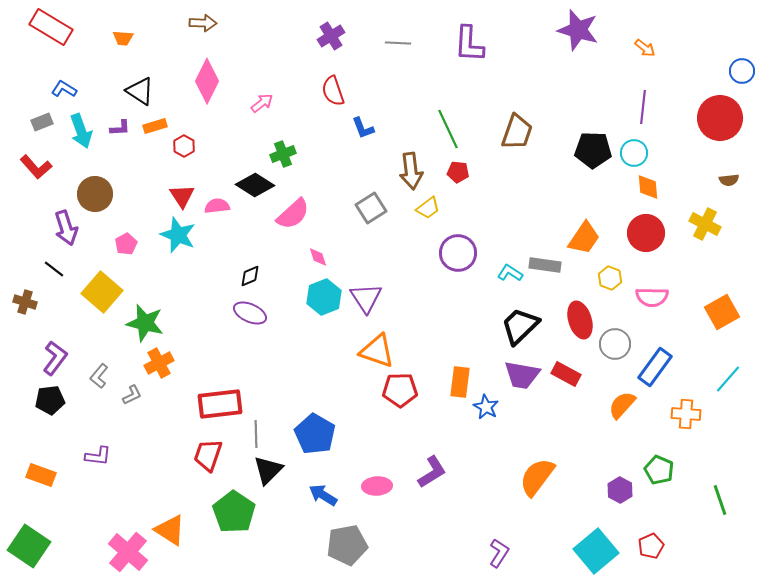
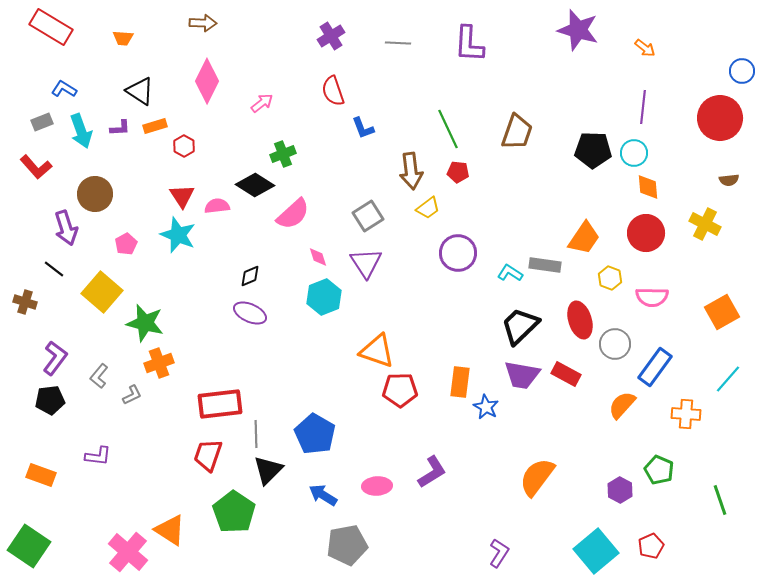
gray square at (371, 208): moved 3 px left, 8 px down
purple triangle at (366, 298): moved 35 px up
orange cross at (159, 363): rotated 8 degrees clockwise
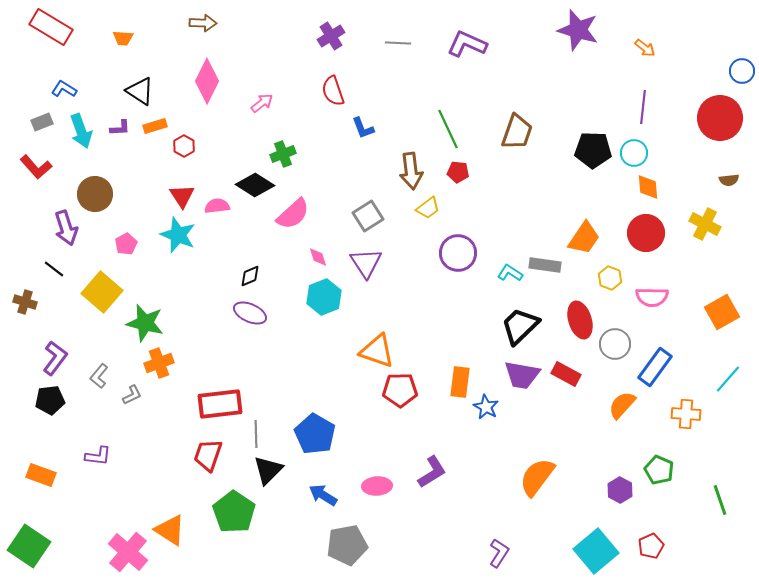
purple L-shape at (469, 44): moved 2 px left; rotated 111 degrees clockwise
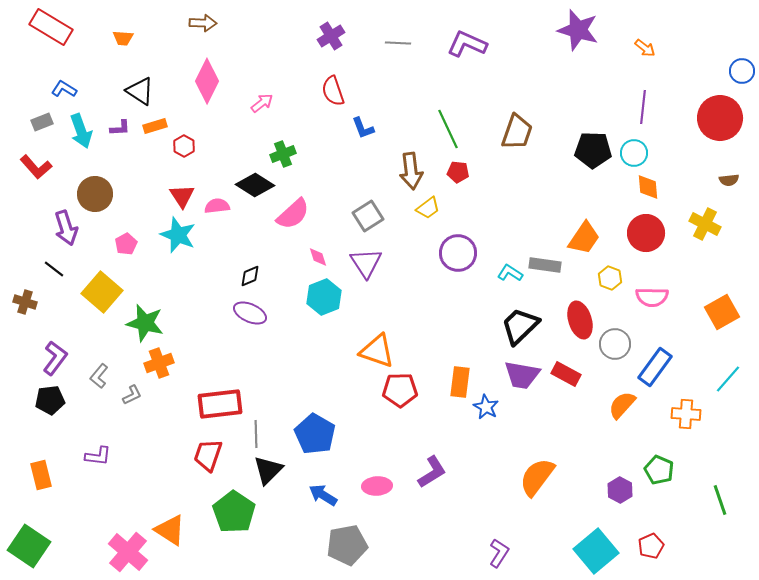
orange rectangle at (41, 475): rotated 56 degrees clockwise
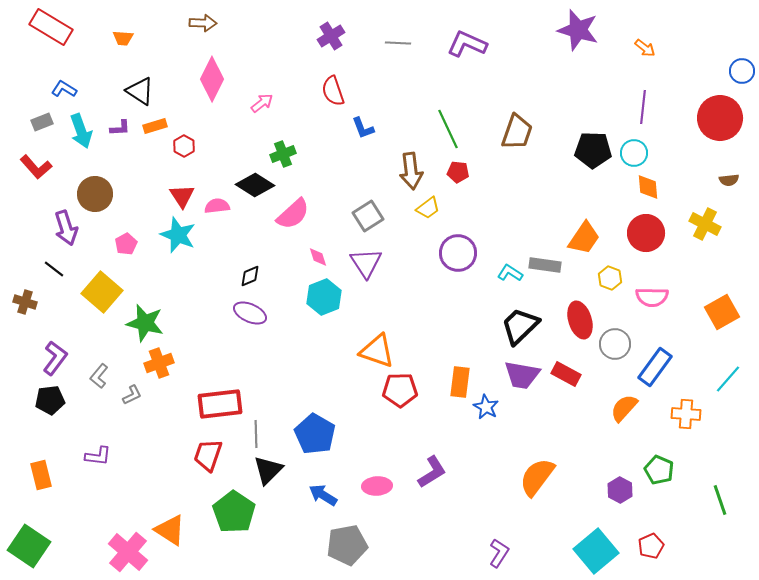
pink diamond at (207, 81): moved 5 px right, 2 px up
orange semicircle at (622, 405): moved 2 px right, 3 px down
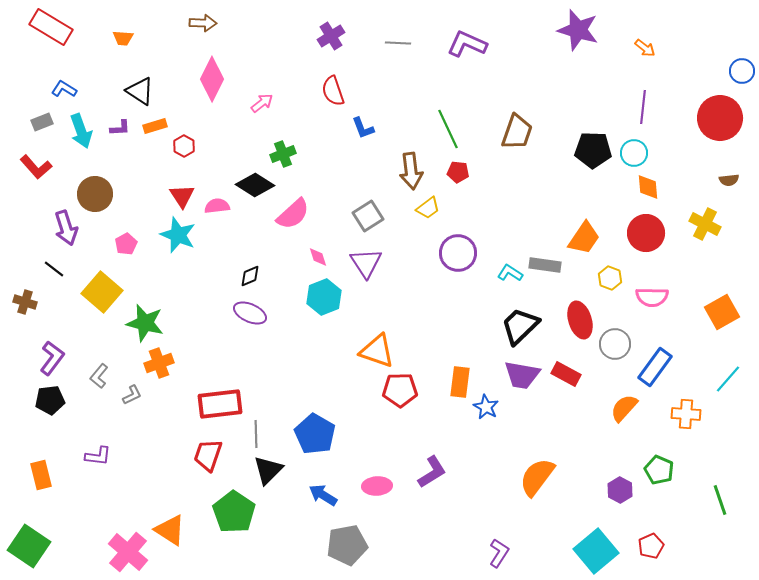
purple L-shape at (55, 358): moved 3 px left
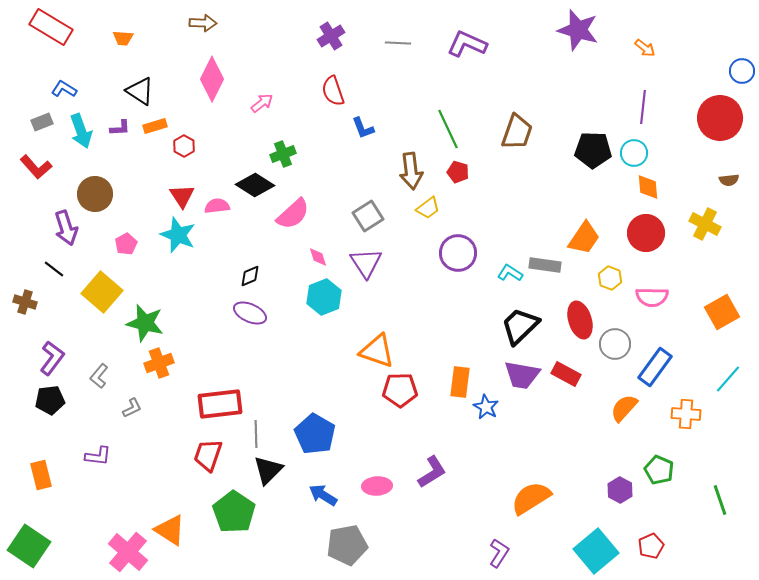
red pentagon at (458, 172): rotated 10 degrees clockwise
gray L-shape at (132, 395): moved 13 px down
orange semicircle at (537, 477): moved 6 px left, 21 px down; rotated 21 degrees clockwise
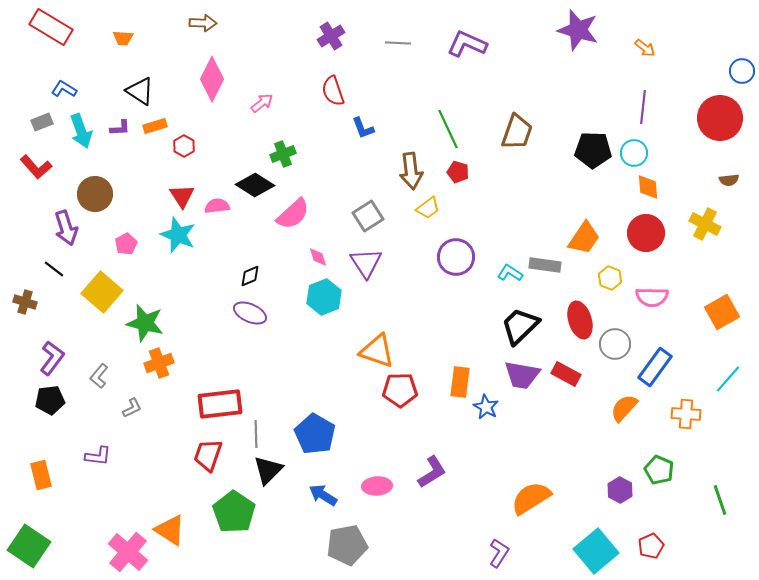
purple circle at (458, 253): moved 2 px left, 4 px down
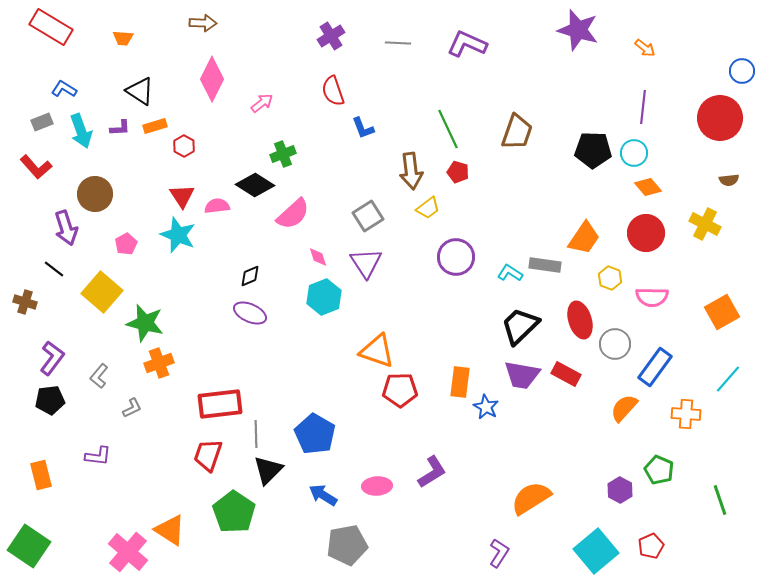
orange diamond at (648, 187): rotated 36 degrees counterclockwise
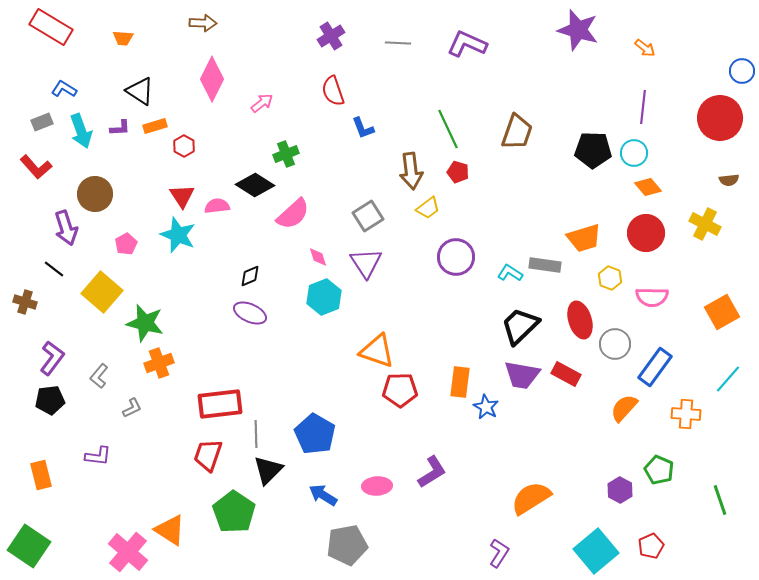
green cross at (283, 154): moved 3 px right
orange trapezoid at (584, 238): rotated 39 degrees clockwise
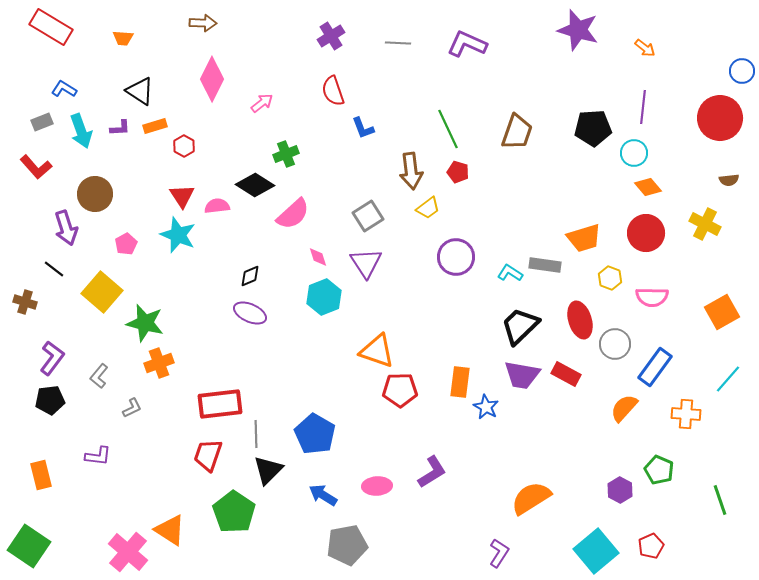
black pentagon at (593, 150): moved 22 px up; rotated 6 degrees counterclockwise
